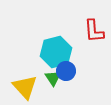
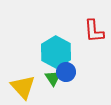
cyan hexagon: rotated 16 degrees counterclockwise
blue circle: moved 1 px down
yellow triangle: moved 2 px left
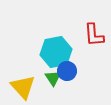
red L-shape: moved 4 px down
cyan hexagon: rotated 20 degrees clockwise
blue circle: moved 1 px right, 1 px up
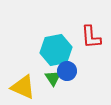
red L-shape: moved 3 px left, 2 px down
cyan hexagon: moved 2 px up
yellow triangle: rotated 24 degrees counterclockwise
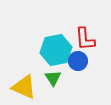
red L-shape: moved 6 px left, 2 px down
blue circle: moved 11 px right, 10 px up
yellow triangle: moved 1 px right
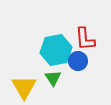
yellow triangle: rotated 36 degrees clockwise
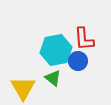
red L-shape: moved 1 px left
green triangle: rotated 18 degrees counterclockwise
yellow triangle: moved 1 px left, 1 px down
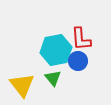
red L-shape: moved 3 px left
green triangle: rotated 12 degrees clockwise
yellow triangle: moved 1 px left, 3 px up; rotated 8 degrees counterclockwise
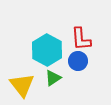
cyan hexagon: moved 9 px left; rotated 20 degrees counterclockwise
green triangle: rotated 36 degrees clockwise
